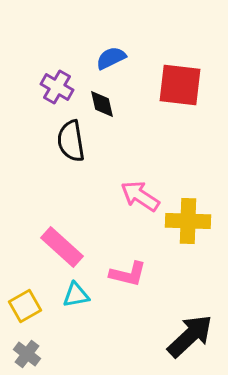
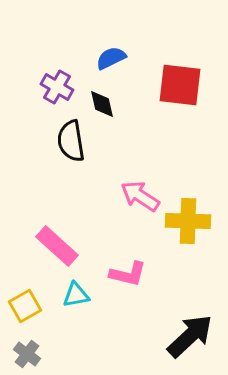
pink rectangle: moved 5 px left, 1 px up
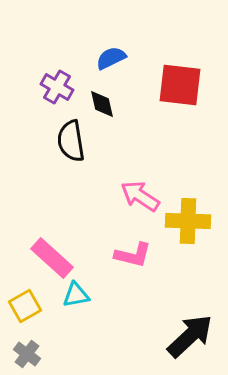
pink rectangle: moved 5 px left, 12 px down
pink L-shape: moved 5 px right, 19 px up
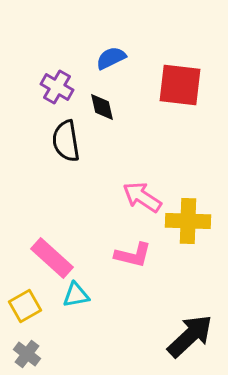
black diamond: moved 3 px down
black semicircle: moved 5 px left
pink arrow: moved 2 px right, 1 px down
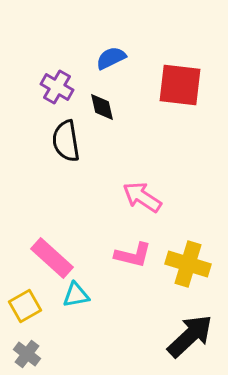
yellow cross: moved 43 px down; rotated 15 degrees clockwise
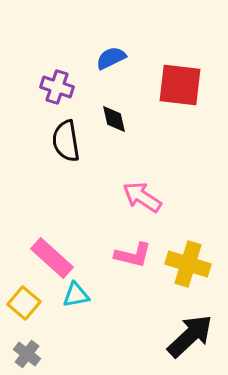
purple cross: rotated 12 degrees counterclockwise
black diamond: moved 12 px right, 12 px down
yellow square: moved 1 px left, 3 px up; rotated 20 degrees counterclockwise
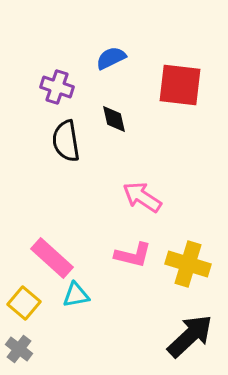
gray cross: moved 8 px left, 5 px up
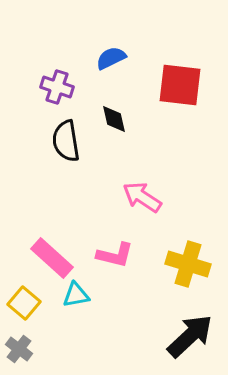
pink L-shape: moved 18 px left
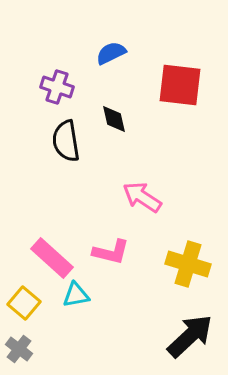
blue semicircle: moved 5 px up
pink L-shape: moved 4 px left, 3 px up
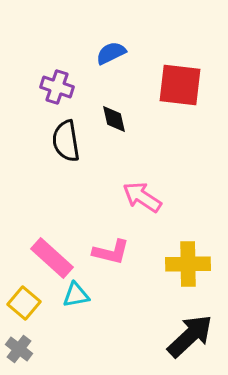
yellow cross: rotated 18 degrees counterclockwise
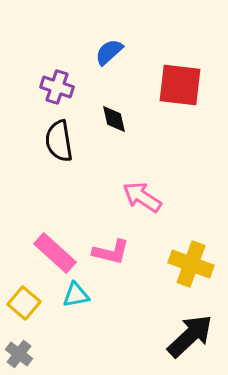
blue semicircle: moved 2 px left, 1 px up; rotated 16 degrees counterclockwise
black semicircle: moved 7 px left
pink rectangle: moved 3 px right, 5 px up
yellow cross: moved 3 px right; rotated 21 degrees clockwise
gray cross: moved 5 px down
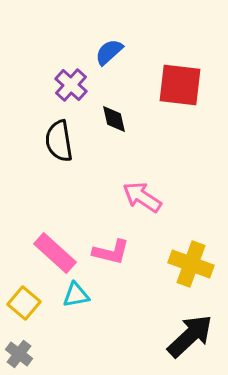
purple cross: moved 14 px right, 2 px up; rotated 24 degrees clockwise
